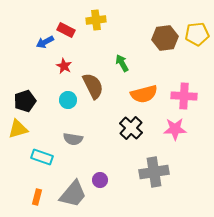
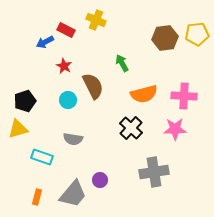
yellow cross: rotated 30 degrees clockwise
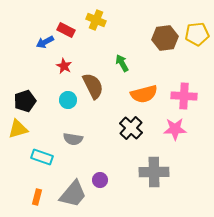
gray cross: rotated 8 degrees clockwise
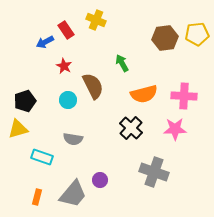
red rectangle: rotated 30 degrees clockwise
gray cross: rotated 20 degrees clockwise
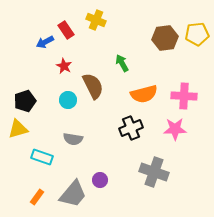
black cross: rotated 25 degrees clockwise
orange rectangle: rotated 21 degrees clockwise
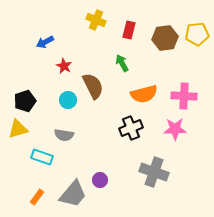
red rectangle: moved 63 px right; rotated 48 degrees clockwise
gray semicircle: moved 9 px left, 4 px up
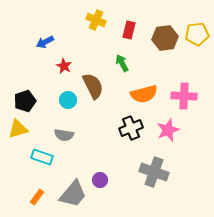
pink star: moved 7 px left, 1 px down; rotated 20 degrees counterclockwise
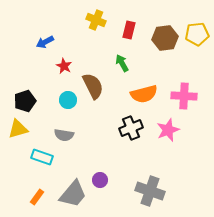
gray cross: moved 4 px left, 19 px down
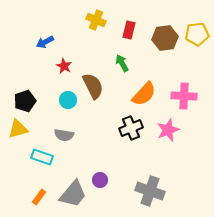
orange semicircle: rotated 32 degrees counterclockwise
orange rectangle: moved 2 px right
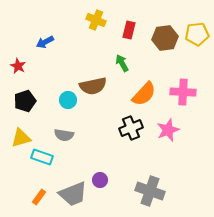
red star: moved 46 px left
brown semicircle: rotated 104 degrees clockwise
pink cross: moved 1 px left, 4 px up
yellow triangle: moved 3 px right, 9 px down
gray trapezoid: rotated 28 degrees clockwise
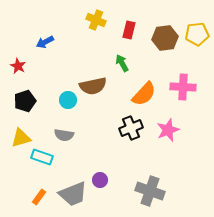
pink cross: moved 5 px up
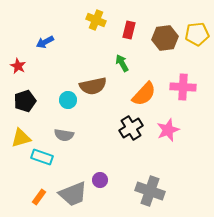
black cross: rotated 10 degrees counterclockwise
